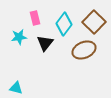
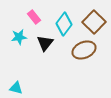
pink rectangle: moved 1 px left, 1 px up; rotated 24 degrees counterclockwise
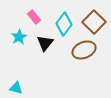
cyan star: rotated 21 degrees counterclockwise
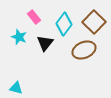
cyan star: rotated 21 degrees counterclockwise
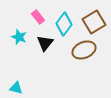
pink rectangle: moved 4 px right
brown square: rotated 15 degrees clockwise
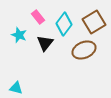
cyan star: moved 2 px up
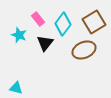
pink rectangle: moved 2 px down
cyan diamond: moved 1 px left
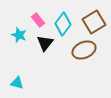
pink rectangle: moved 1 px down
cyan triangle: moved 1 px right, 5 px up
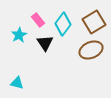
cyan star: rotated 21 degrees clockwise
black triangle: rotated 12 degrees counterclockwise
brown ellipse: moved 7 px right
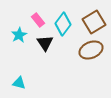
cyan triangle: moved 2 px right
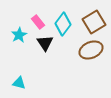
pink rectangle: moved 2 px down
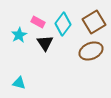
pink rectangle: rotated 24 degrees counterclockwise
brown ellipse: moved 1 px down
